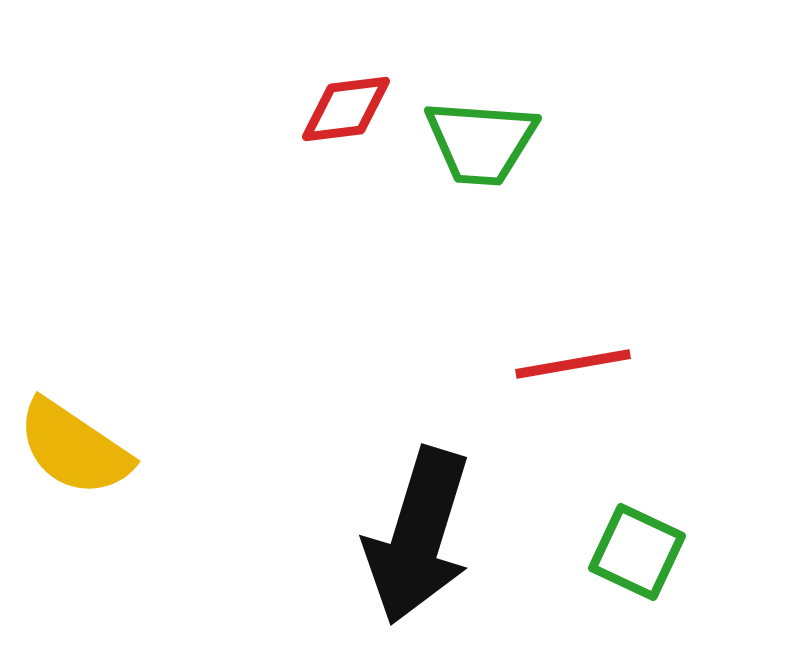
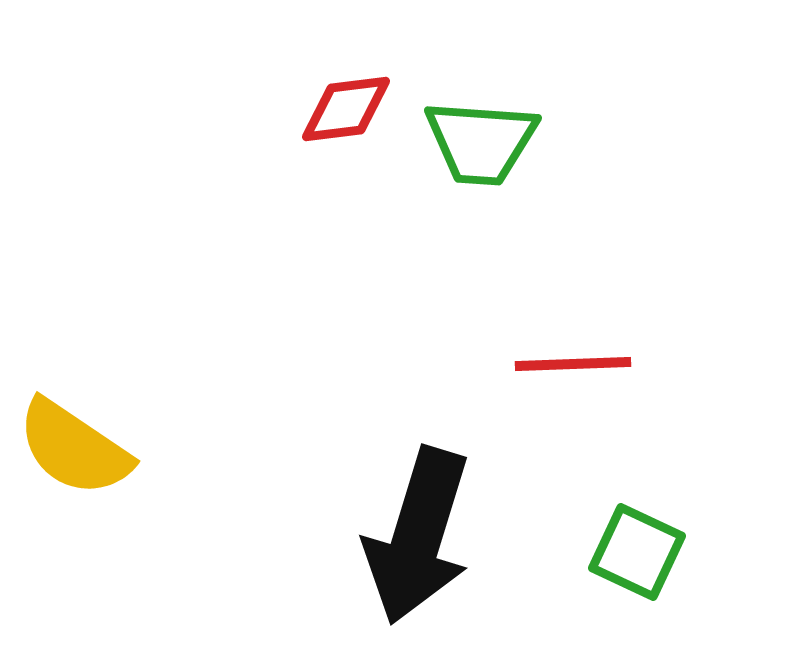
red line: rotated 8 degrees clockwise
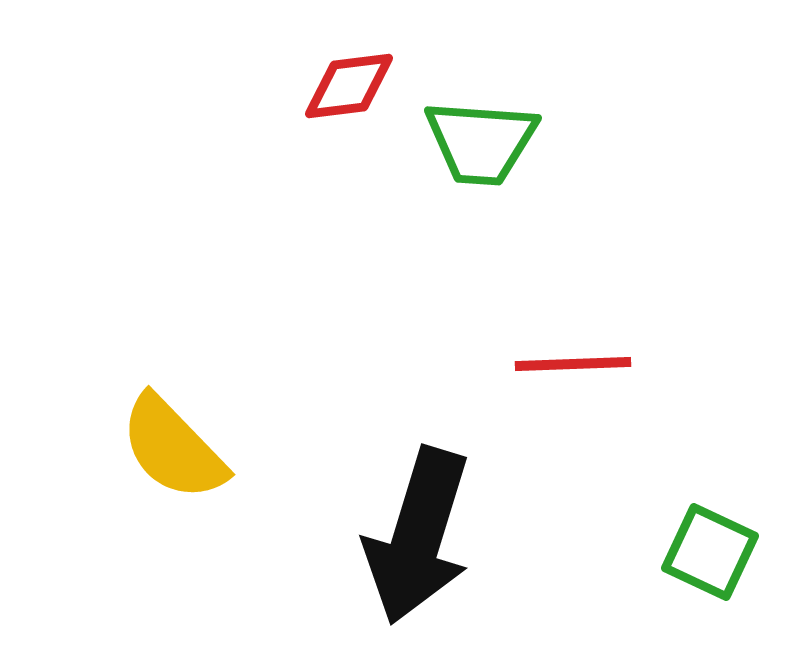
red diamond: moved 3 px right, 23 px up
yellow semicircle: moved 99 px right; rotated 12 degrees clockwise
green square: moved 73 px right
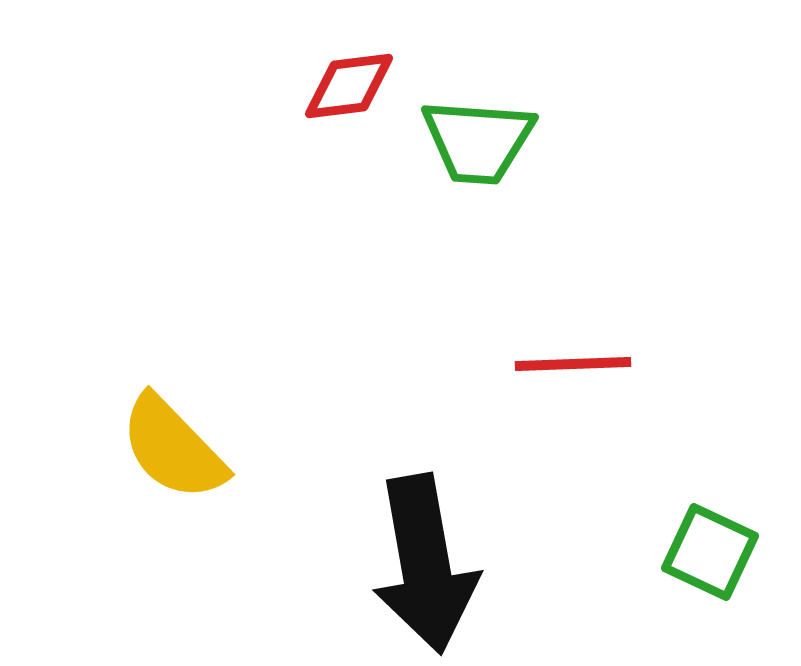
green trapezoid: moved 3 px left, 1 px up
black arrow: moved 7 px right, 28 px down; rotated 27 degrees counterclockwise
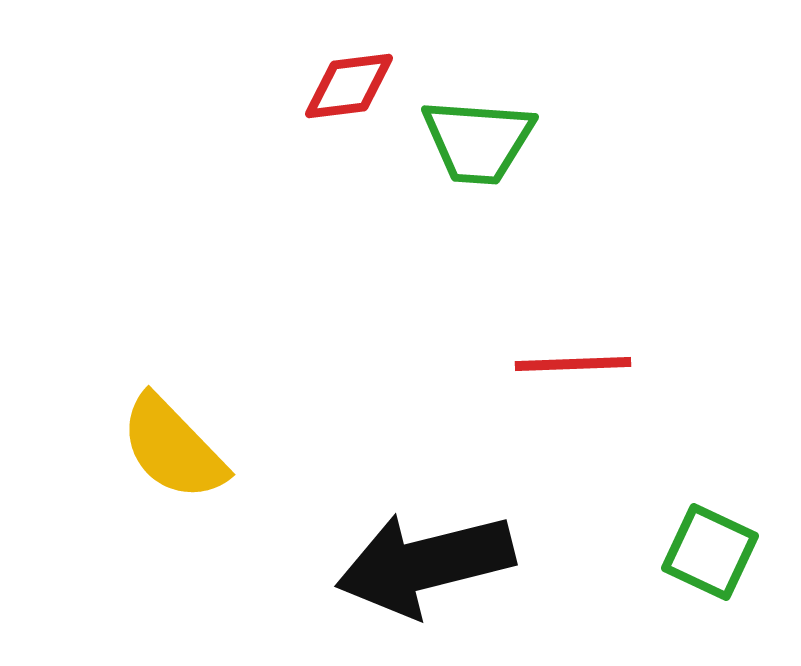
black arrow: rotated 86 degrees clockwise
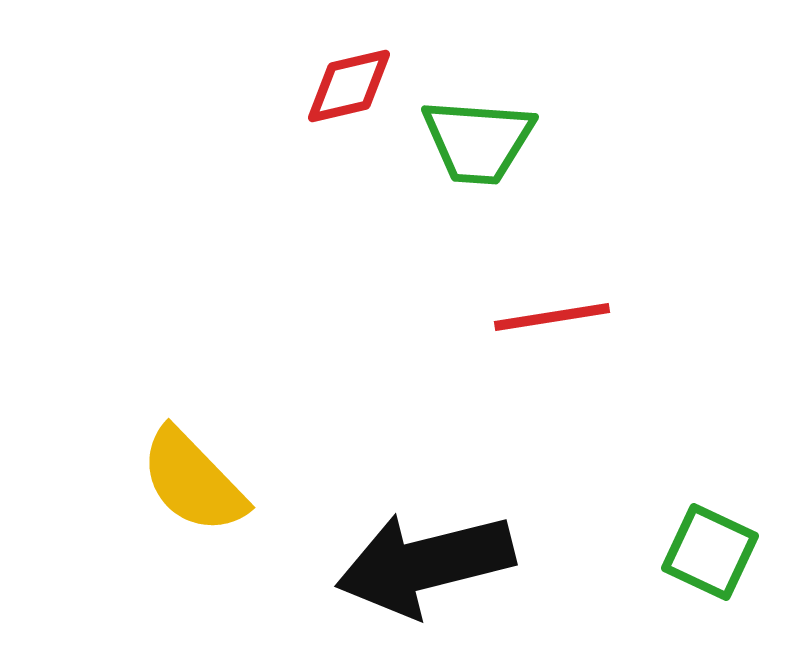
red diamond: rotated 6 degrees counterclockwise
red line: moved 21 px left, 47 px up; rotated 7 degrees counterclockwise
yellow semicircle: moved 20 px right, 33 px down
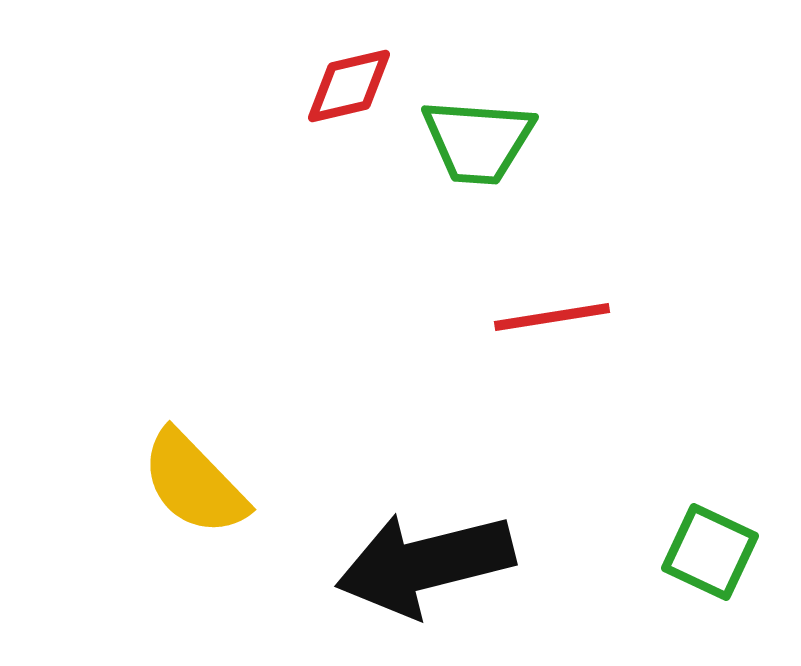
yellow semicircle: moved 1 px right, 2 px down
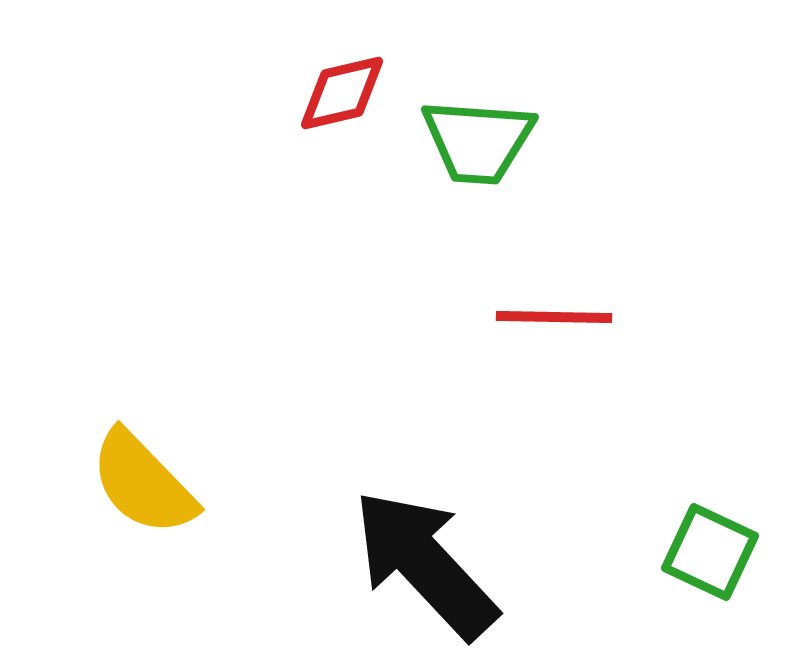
red diamond: moved 7 px left, 7 px down
red line: moved 2 px right; rotated 10 degrees clockwise
yellow semicircle: moved 51 px left
black arrow: rotated 61 degrees clockwise
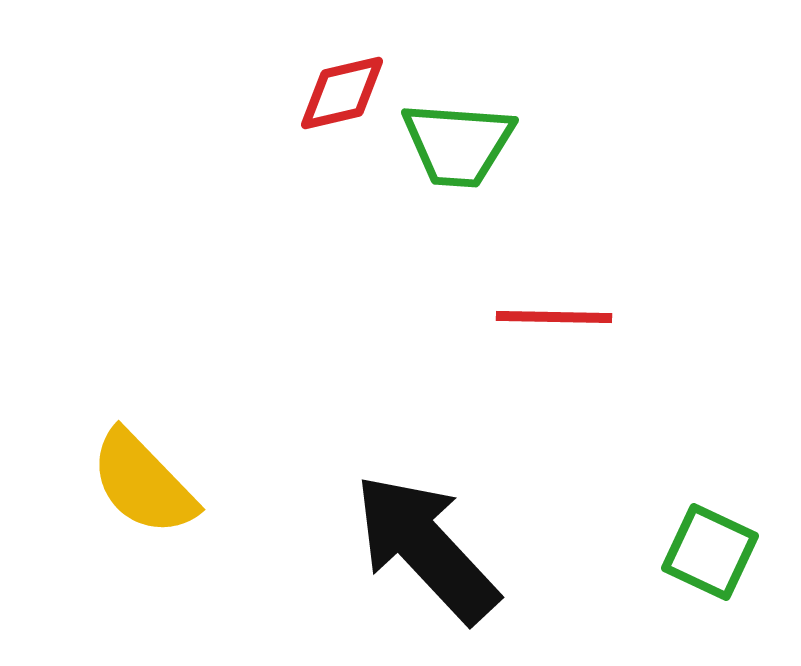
green trapezoid: moved 20 px left, 3 px down
black arrow: moved 1 px right, 16 px up
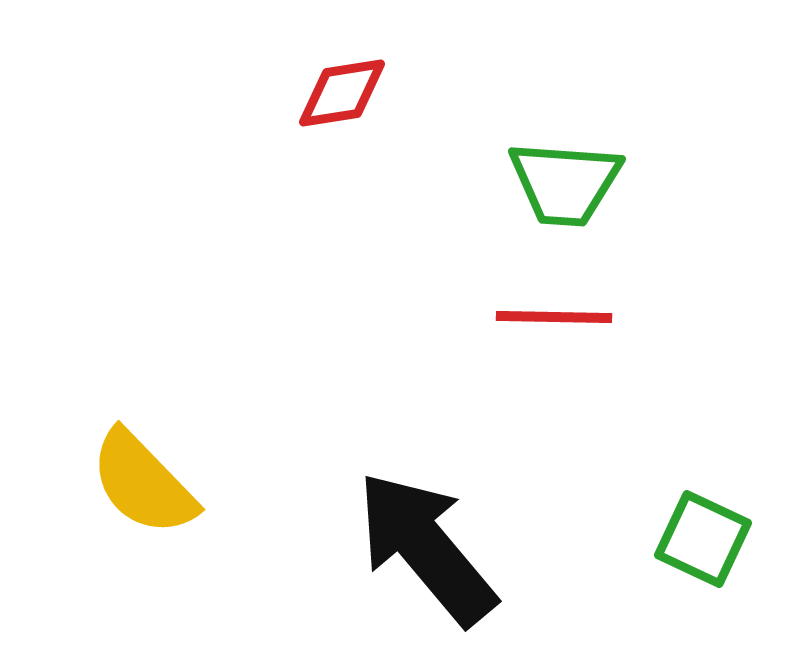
red diamond: rotated 4 degrees clockwise
green trapezoid: moved 107 px right, 39 px down
black arrow: rotated 3 degrees clockwise
green square: moved 7 px left, 13 px up
